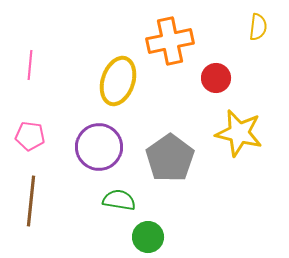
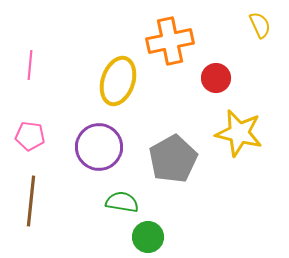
yellow semicircle: moved 2 px right, 2 px up; rotated 32 degrees counterclockwise
gray pentagon: moved 3 px right, 1 px down; rotated 6 degrees clockwise
green semicircle: moved 3 px right, 2 px down
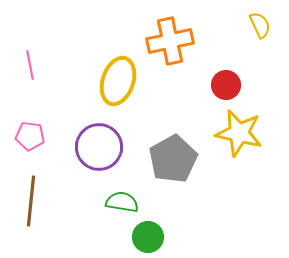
pink line: rotated 16 degrees counterclockwise
red circle: moved 10 px right, 7 px down
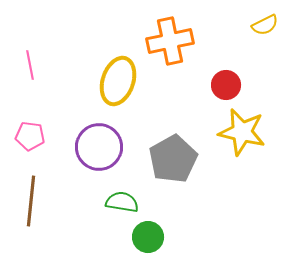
yellow semicircle: moved 5 px right; rotated 88 degrees clockwise
yellow star: moved 3 px right, 1 px up
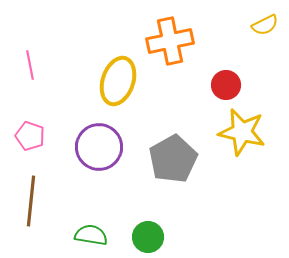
pink pentagon: rotated 12 degrees clockwise
green semicircle: moved 31 px left, 33 px down
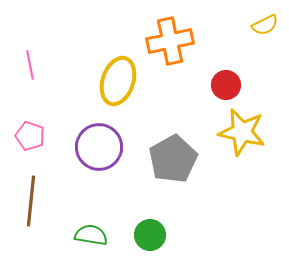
green circle: moved 2 px right, 2 px up
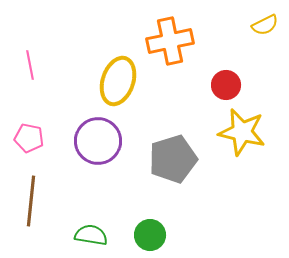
pink pentagon: moved 1 px left, 2 px down; rotated 8 degrees counterclockwise
purple circle: moved 1 px left, 6 px up
gray pentagon: rotated 12 degrees clockwise
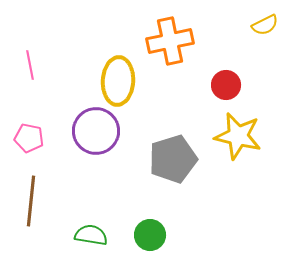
yellow ellipse: rotated 15 degrees counterclockwise
yellow star: moved 4 px left, 4 px down
purple circle: moved 2 px left, 10 px up
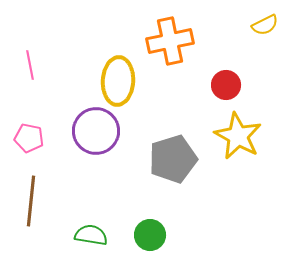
yellow star: rotated 15 degrees clockwise
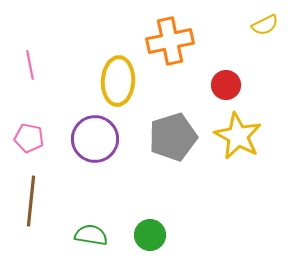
purple circle: moved 1 px left, 8 px down
gray pentagon: moved 22 px up
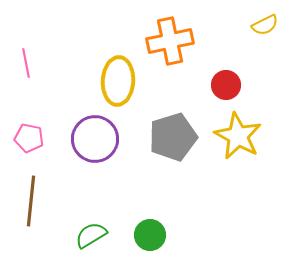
pink line: moved 4 px left, 2 px up
green semicircle: rotated 40 degrees counterclockwise
